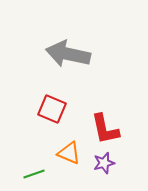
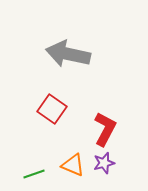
red square: rotated 12 degrees clockwise
red L-shape: rotated 140 degrees counterclockwise
orange triangle: moved 4 px right, 12 px down
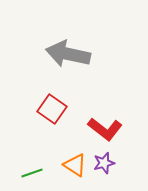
red L-shape: rotated 100 degrees clockwise
orange triangle: moved 2 px right; rotated 10 degrees clockwise
green line: moved 2 px left, 1 px up
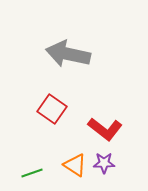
purple star: rotated 15 degrees clockwise
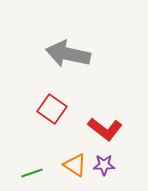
purple star: moved 2 px down
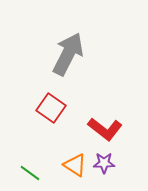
gray arrow: rotated 105 degrees clockwise
red square: moved 1 px left, 1 px up
purple star: moved 2 px up
green line: moved 2 px left; rotated 55 degrees clockwise
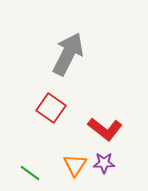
orange triangle: rotated 30 degrees clockwise
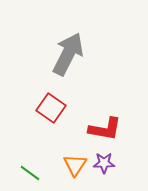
red L-shape: rotated 28 degrees counterclockwise
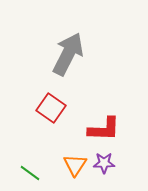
red L-shape: moved 1 px left; rotated 8 degrees counterclockwise
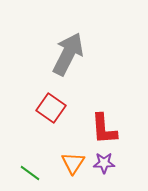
red L-shape: rotated 84 degrees clockwise
orange triangle: moved 2 px left, 2 px up
